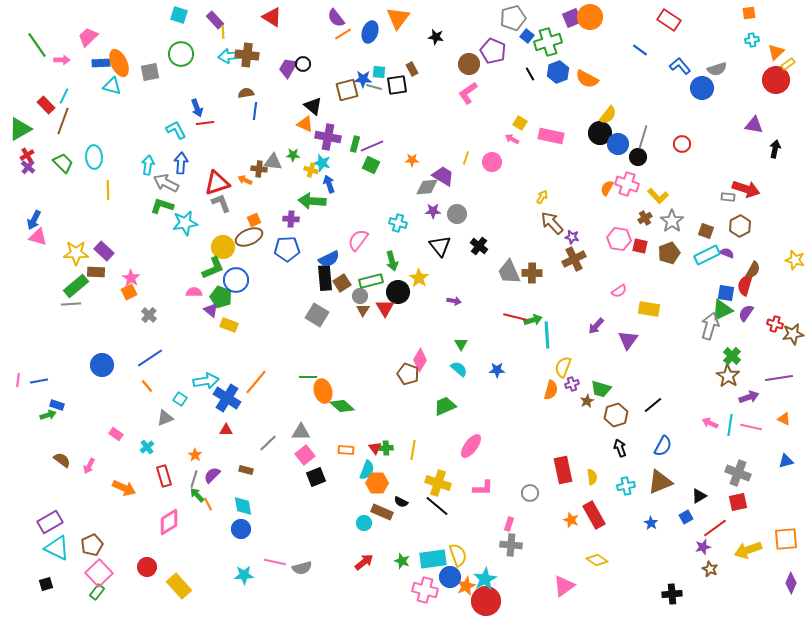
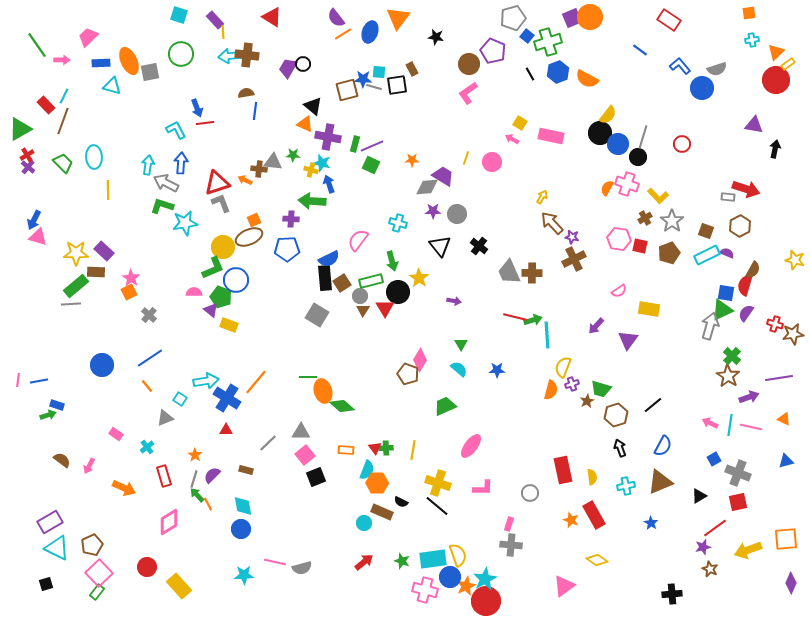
orange ellipse at (119, 63): moved 10 px right, 2 px up
blue square at (686, 517): moved 28 px right, 58 px up
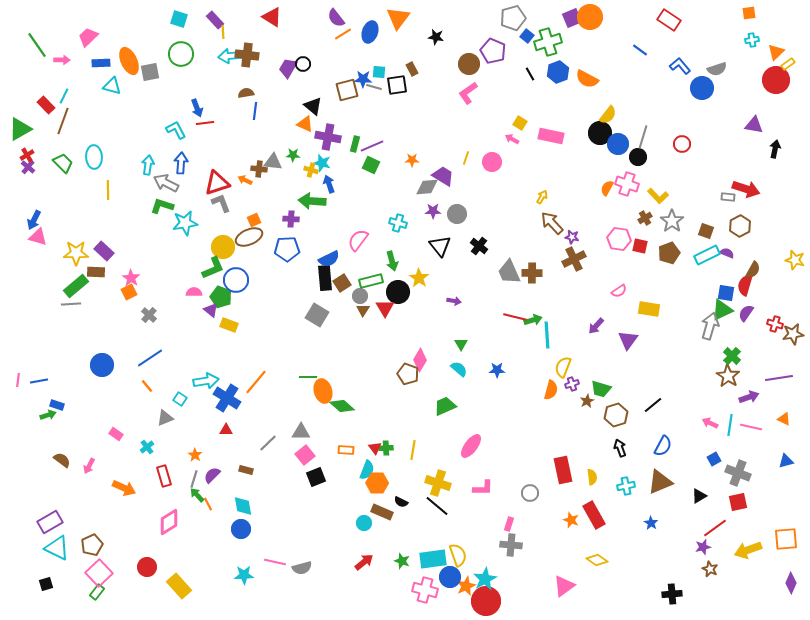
cyan square at (179, 15): moved 4 px down
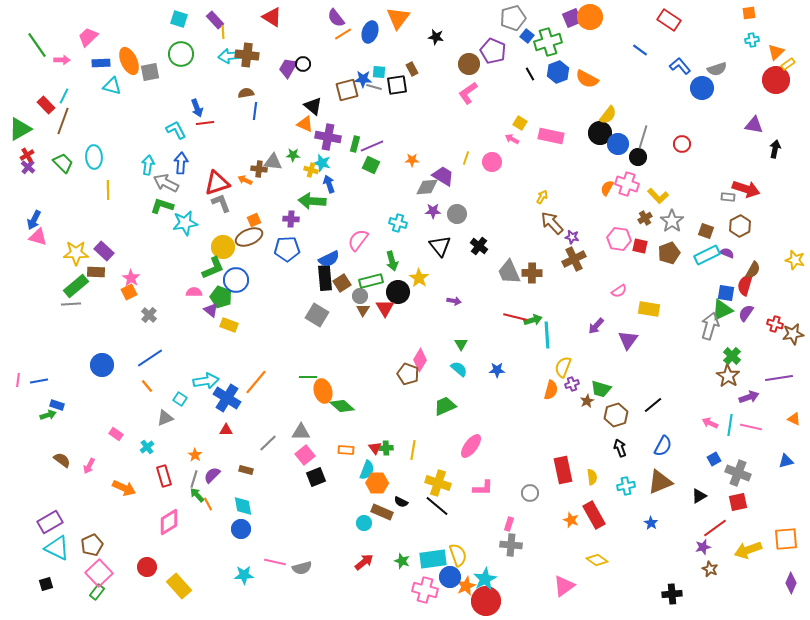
orange triangle at (784, 419): moved 10 px right
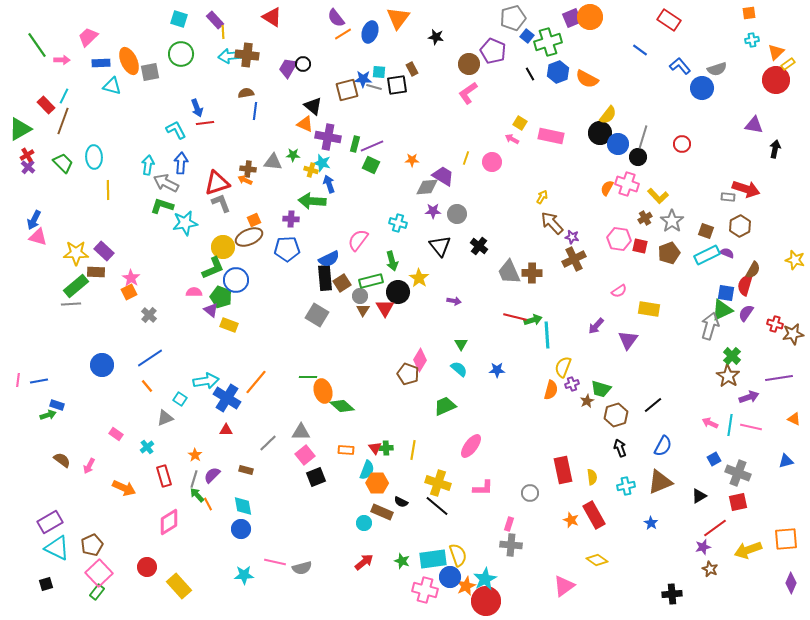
brown cross at (259, 169): moved 11 px left
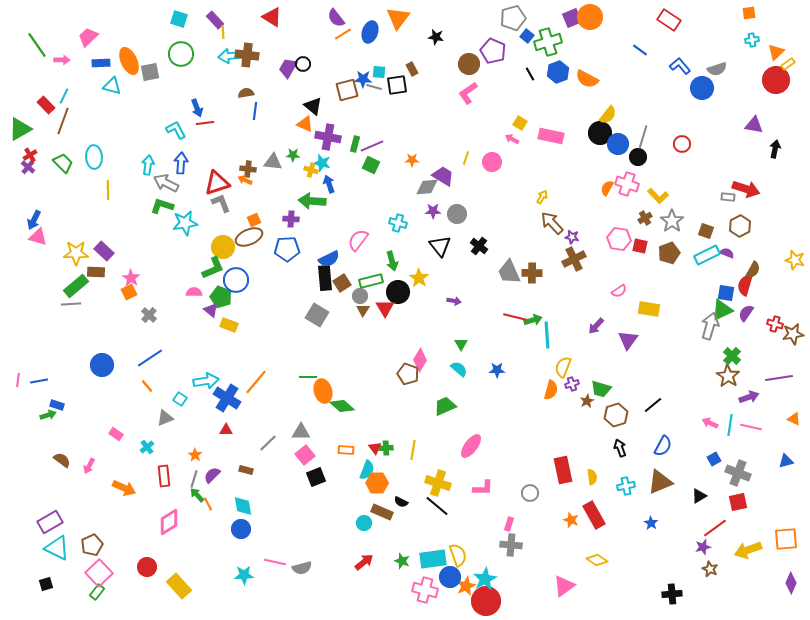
red cross at (27, 155): moved 3 px right
red rectangle at (164, 476): rotated 10 degrees clockwise
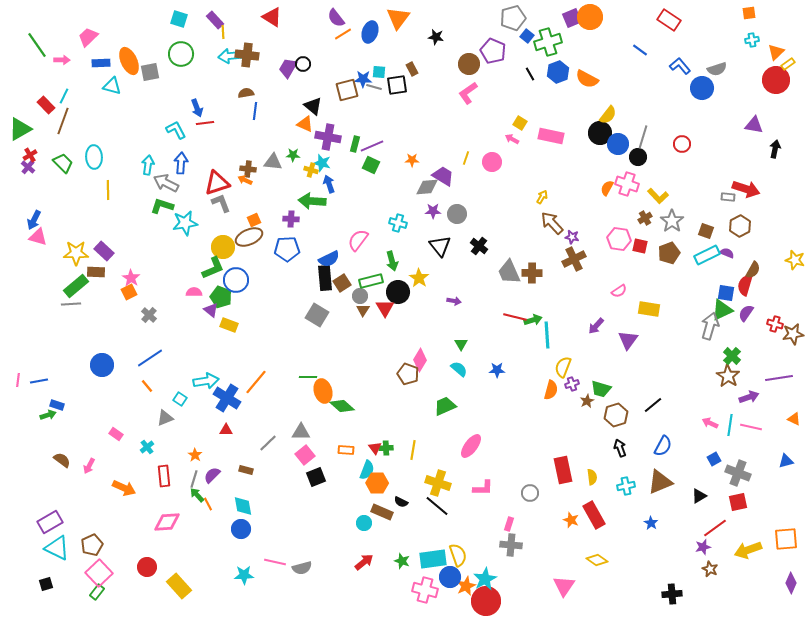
pink diamond at (169, 522): moved 2 px left; rotated 28 degrees clockwise
pink triangle at (564, 586): rotated 20 degrees counterclockwise
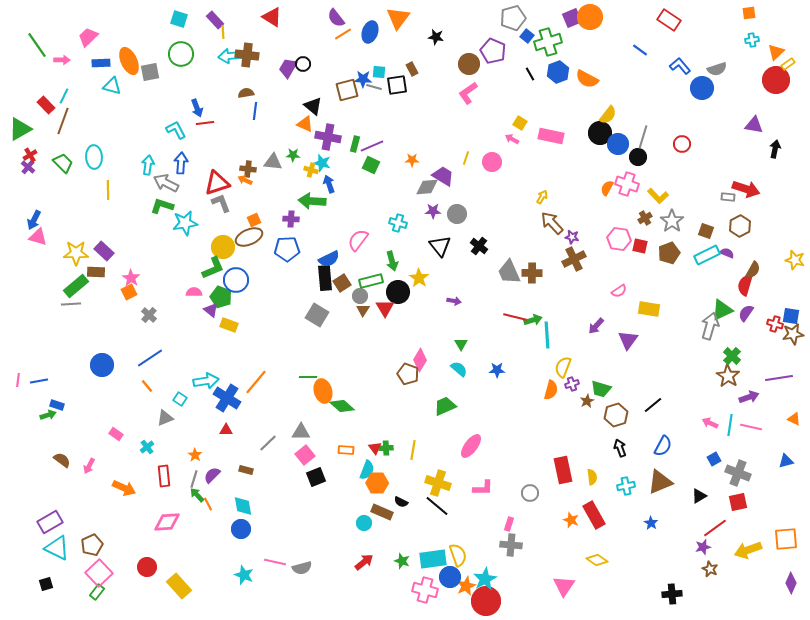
blue square at (726, 293): moved 65 px right, 23 px down
cyan star at (244, 575): rotated 24 degrees clockwise
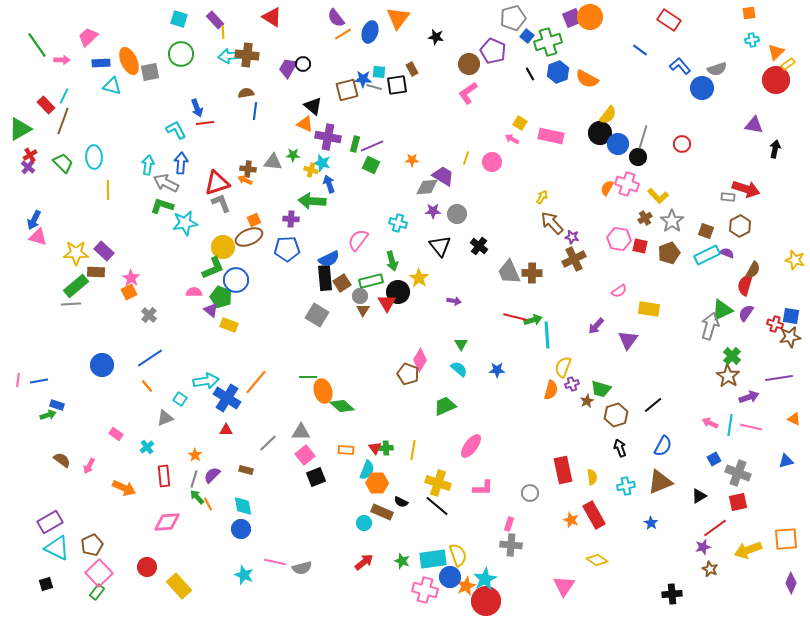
red triangle at (385, 308): moved 2 px right, 5 px up
brown star at (793, 334): moved 3 px left, 3 px down
green arrow at (197, 495): moved 2 px down
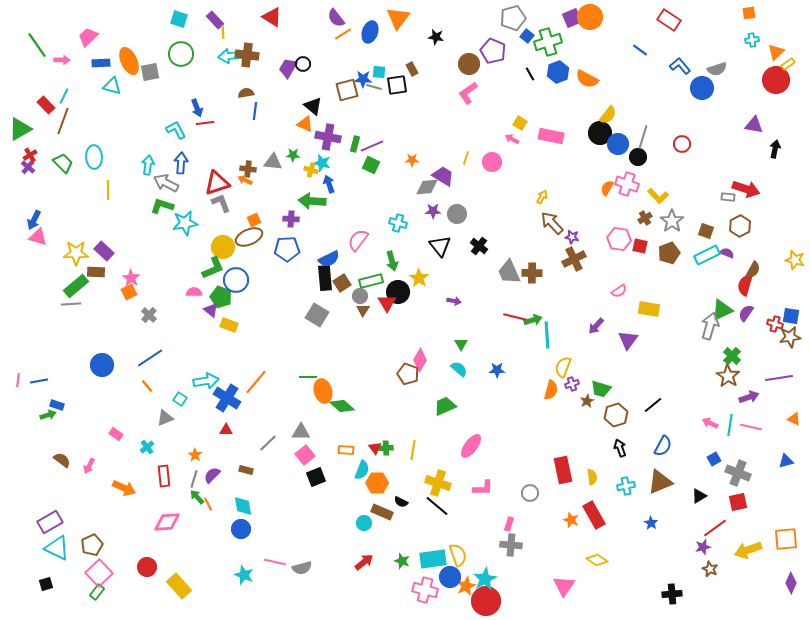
cyan semicircle at (367, 470): moved 5 px left
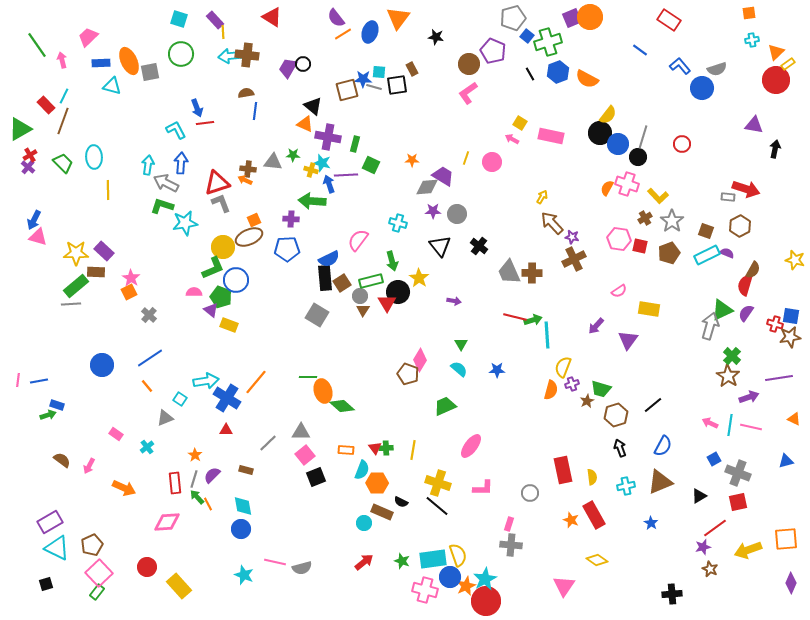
pink arrow at (62, 60): rotated 105 degrees counterclockwise
purple line at (372, 146): moved 26 px left, 29 px down; rotated 20 degrees clockwise
red rectangle at (164, 476): moved 11 px right, 7 px down
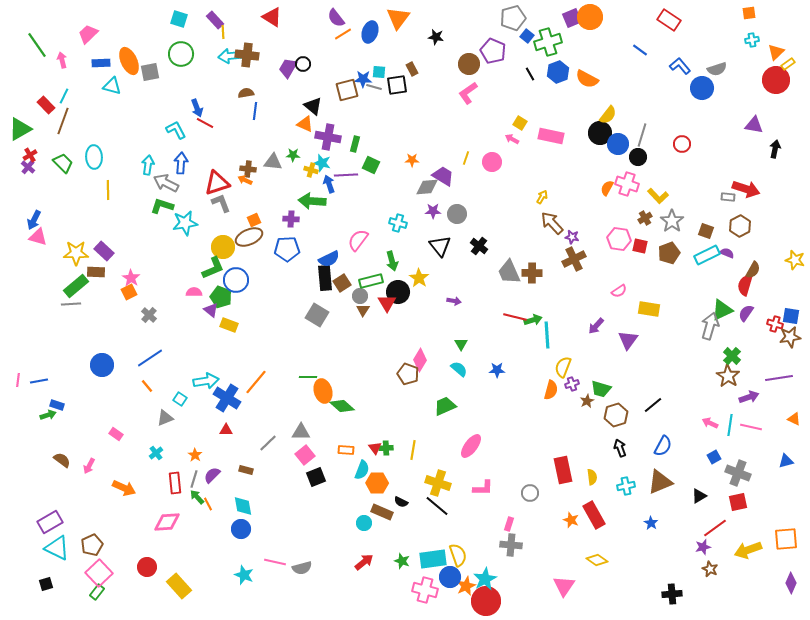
pink trapezoid at (88, 37): moved 3 px up
red line at (205, 123): rotated 36 degrees clockwise
gray line at (643, 137): moved 1 px left, 2 px up
cyan cross at (147, 447): moved 9 px right, 6 px down
blue square at (714, 459): moved 2 px up
